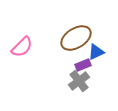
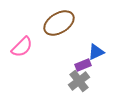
brown ellipse: moved 17 px left, 15 px up
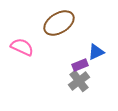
pink semicircle: rotated 110 degrees counterclockwise
purple rectangle: moved 3 px left
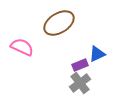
blue triangle: moved 1 px right, 2 px down
gray cross: moved 1 px right, 2 px down
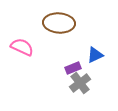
brown ellipse: rotated 36 degrees clockwise
blue triangle: moved 2 px left, 1 px down
purple rectangle: moved 7 px left, 3 px down
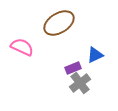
brown ellipse: rotated 36 degrees counterclockwise
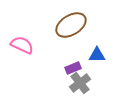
brown ellipse: moved 12 px right, 2 px down
pink semicircle: moved 2 px up
blue triangle: moved 2 px right; rotated 24 degrees clockwise
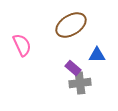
pink semicircle: rotated 40 degrees clockwise
purple rectangle: rotated 63 degrees clockwise
gray cross: rotated 30 degrees clockwise
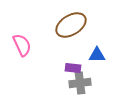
purple rectangle: rotated 35 degrees counterclockwise
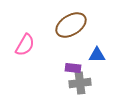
pink semicircle: moved 3 px right; rotated 55 degrees clockwise
